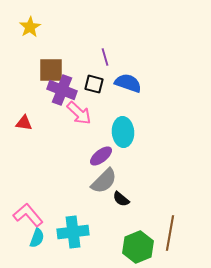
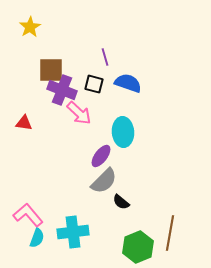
purple ellipse: rotated 15 degrees counterclockwise
black semicircle: moved 3 px down
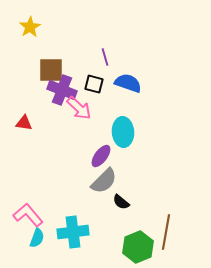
pink arrow: moved 5 px up
brown line: moved 4 px left, 1 px up
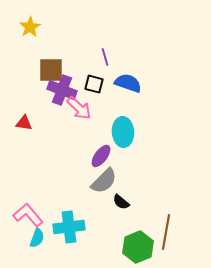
cyan cross: moved 4 px left, 5 px up
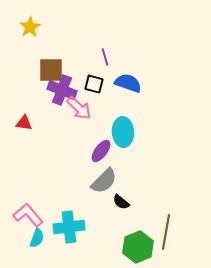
purple ellipse: moved 5 px up
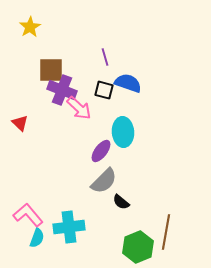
black square: moved 10 px right, 6 px down
red triangle: moved 4 px left; rotated 36 degrees clockwise
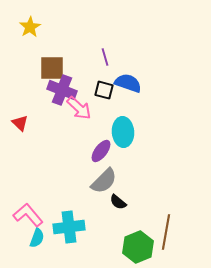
brown square: moved 1 px right, 2 px up
black semicircle: moved 3 px left
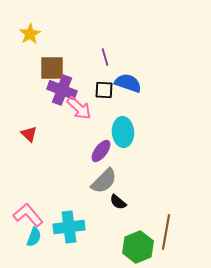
yellow star: moved 7 px down
black square: rotated 12 degrees counterclockwise
red triangle: moved 9 px right, 11 px down
cyan semicircle: moved 3 px left, 1 px up
